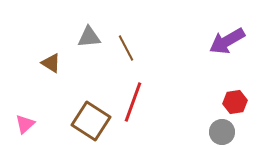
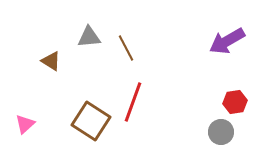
brown triangle: moved 2 px up
gray circle: moved 1 px left
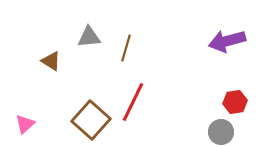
purple arrow: rotated 15 degrees clockwise
brown line: rotated 44 degrees clockwise
red line: rotated 6 degrees clockwise
brown square: moved 1 px up; rotated 9 degrees clockwise
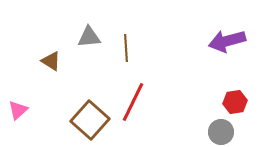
brown line: rotated 20 degrees counterclockwise
brown square: moved 1 px left
pink triangle: moved 7 px left, 14 px up
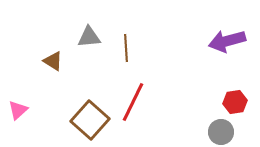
brown triangle: moved 2 px right
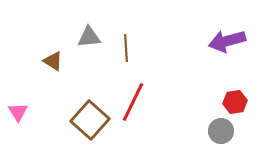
pink triangle: moved 2 px down; rotated 20 degrees counterclockwise
gray circle: moved 1 px up
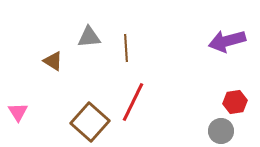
brown square: moved 2 px down
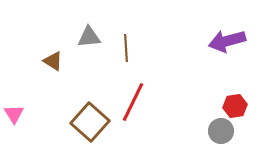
red hexagon: moved 4 px down
pink triangle: moved 4 px left, 2 px down
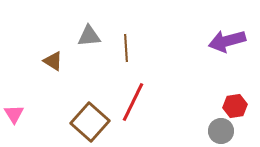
gray triangle: moved 1 px up
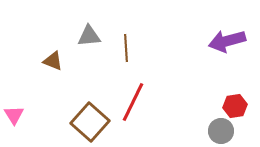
brown triangle: rotated 10 degrees counterclockwise
pink triangle: moved 1 px down
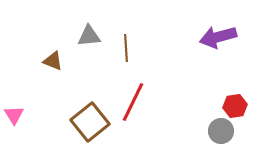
purple arrow: moved 9 px left, 4 px up
brown square: rotated 9 degrees clockwise
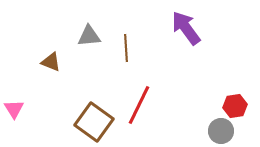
purple arrow: moved 32 px left, 9 px up; rotated 69 degrees clockwise
brown triangle: moved 2 px left, 1 px down
red line: moved 6 px right, 3 px down
pink triangle: moved 6 px up
brown square: moved 4 px right; rotated 15 degrees counterclockwise
